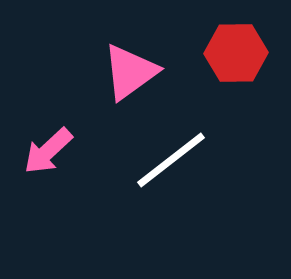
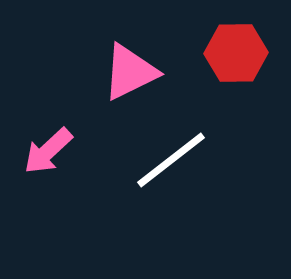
pink triangle: rotated 10 degrees clockwise
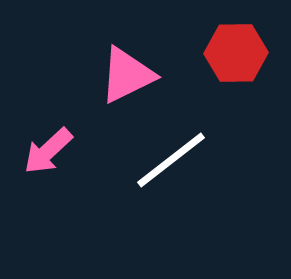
pink triangle: moved 3 px left, 3 px down
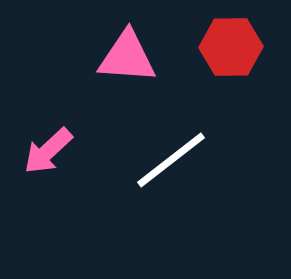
red hexagon: moved 5 px left, 6 px up
pink triangle: moved 18 px up; rotated 30 degrees clockwise
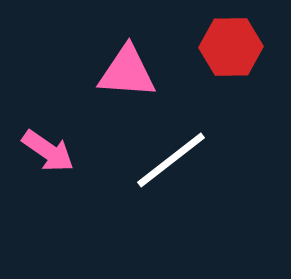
pink triangle: moved 15 px down
pink arrow: rotated 102 degrees counterclockwise
